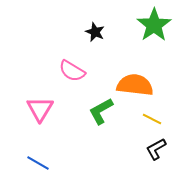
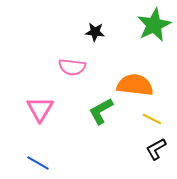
green star: rotated 8 degrees clockwise
black star: rotated 18 degrees counterclockwise
pink semicircle: moved 4 px up; rotated 24 degrees counterclockwise
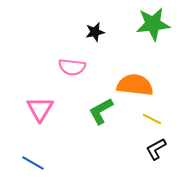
green star: moved 1 px left, 1 px up; rotated 20 degrees clockwise
black star: rotated 18 degrees counterclockwise
blue line: moved 5 px left
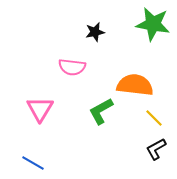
green star: rotated 16 degrees clockwise
yellow line: moved 2 px right, 1 px up; rotated 18 degrees clockwise
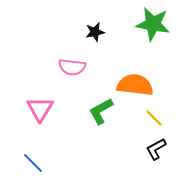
blue line: rotated 15 degrees clockwise
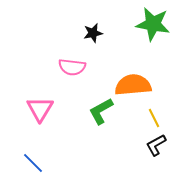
black star: moved 2 px left, 1 px down
orange semicircle: moved 2 px left; rotated 12 degrees counterclockwise
yellow line: rotated 18 degrees clockwise
black L-shape: moved 4 px up
